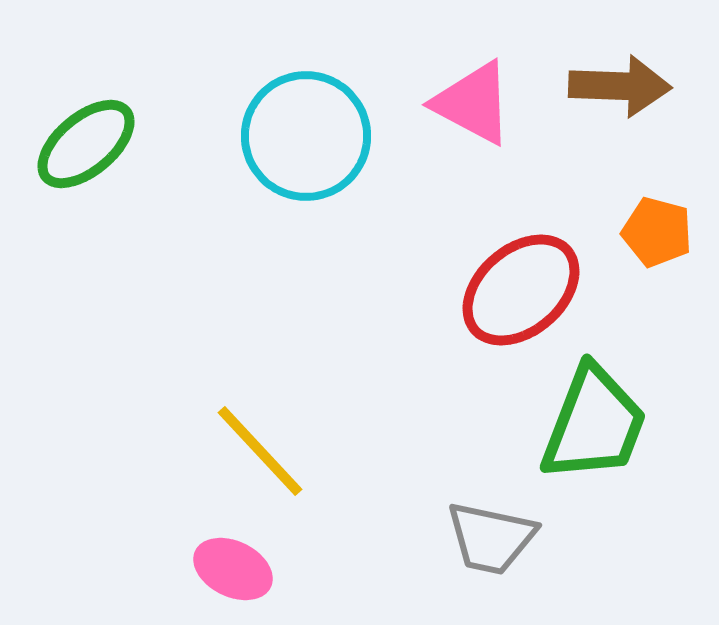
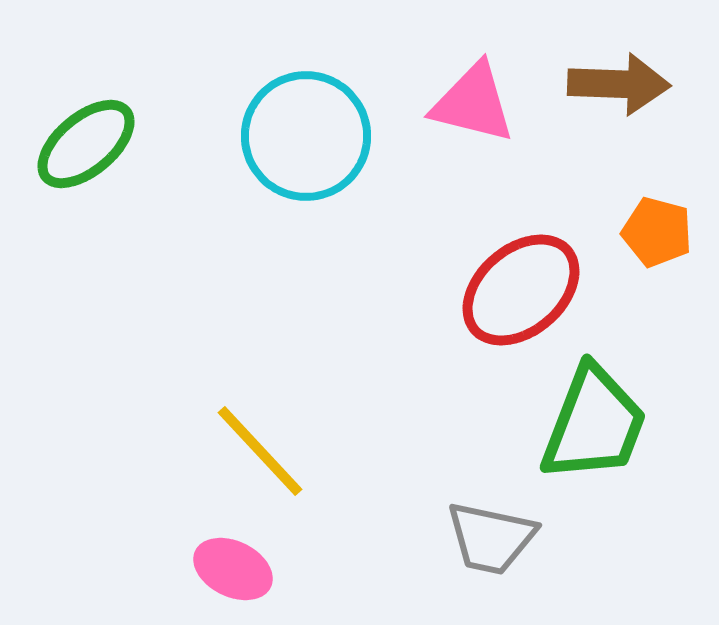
brown arrow: moved 1 px left, 2 px up
pink triangle: rotated 14 degrees counterclockwise
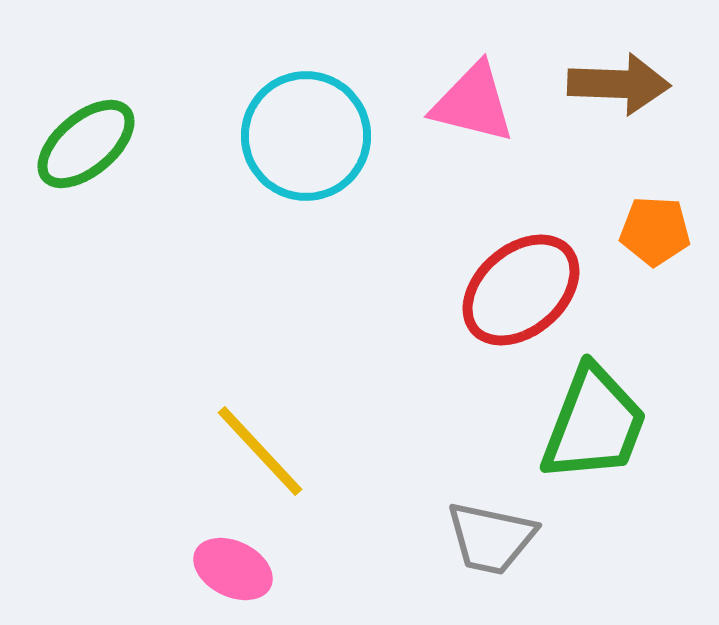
orange pentagon: moved 2 px left, 1 px up; rotated 12 degrees counterclockwise
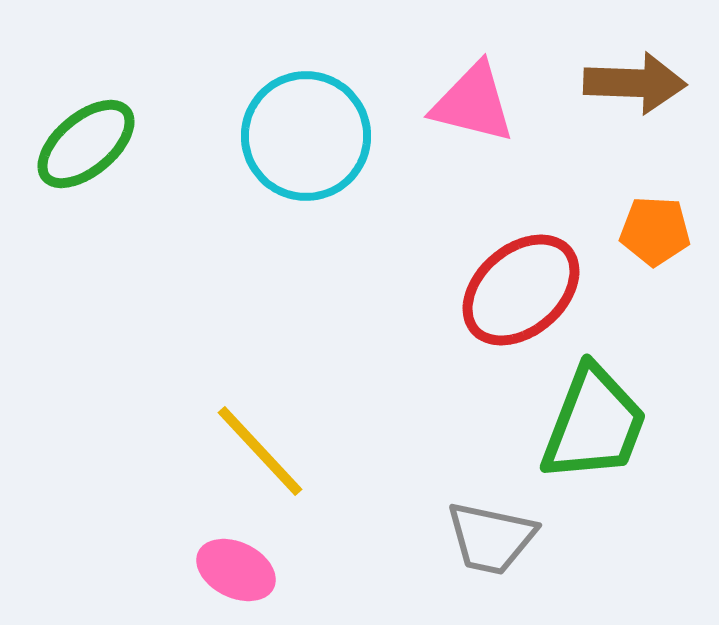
brown arrow: moved 16 px right, 1 px up
pink ellipse: moved 3 px right, 1 px down
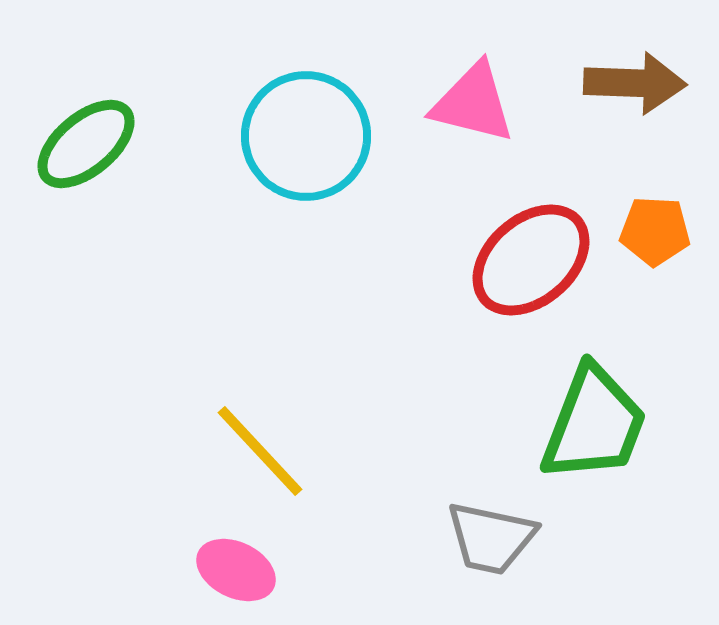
red ellipse: moved 10 px right, 30 px up
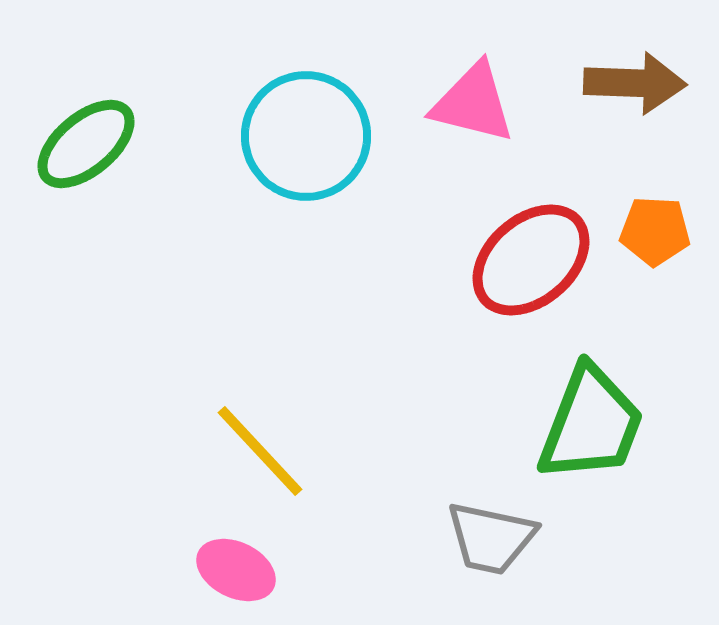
green trapezoid: moved 3 px left
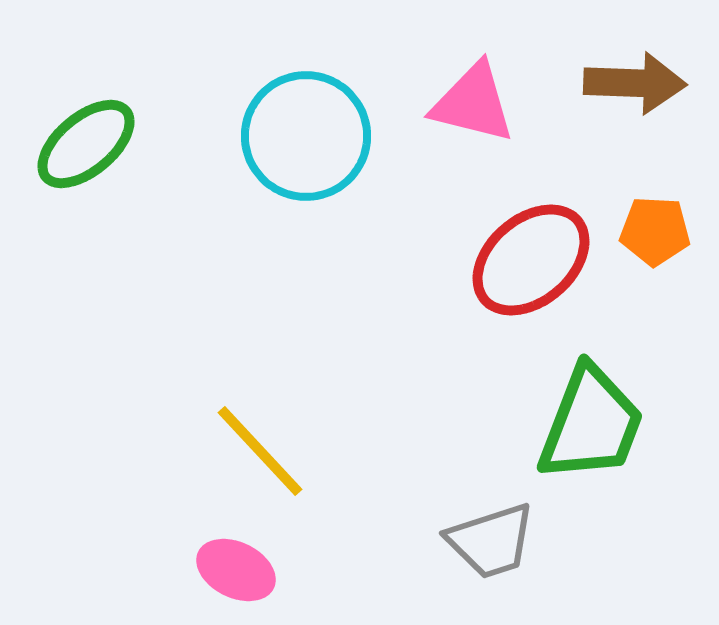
gray trapezoid: moved 3 px down; rotated 30 degrees counterclockwise
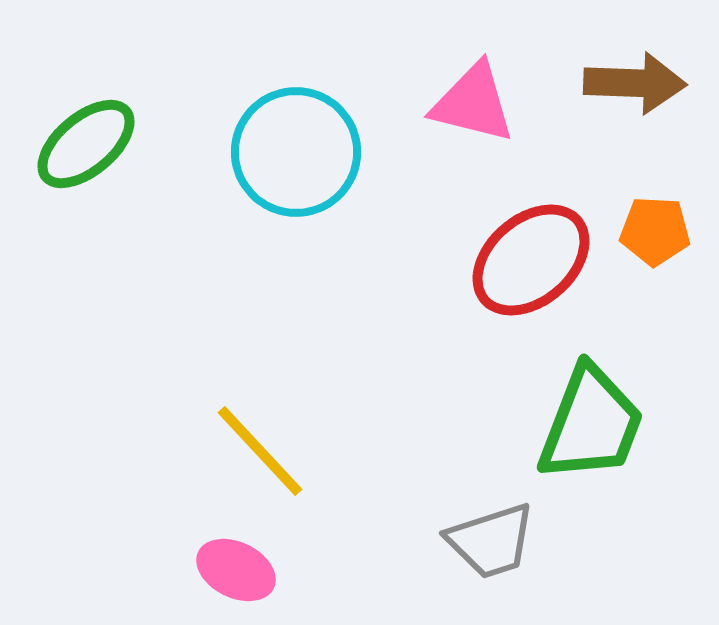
cyan circle: moved 10 px left, 16 px down
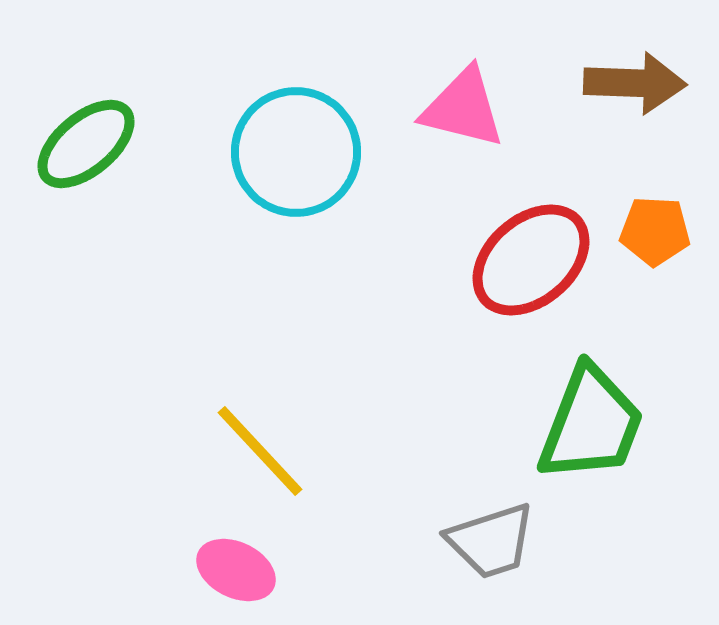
pink triangle: moved 10 px left, 5 px down
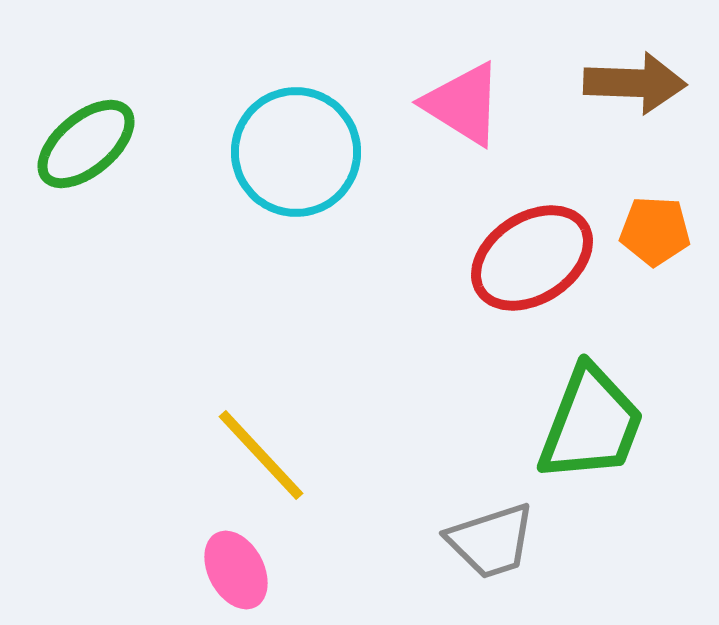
pink triangle: moved 4 px up; rotated 18 degrees clockwise
red ellipse: moved 1 px right, 2 px up; rotated 8 degrees clockwise
yellow line: moved 1 px right, 4 px down
pink ellipse: rotated 36 degrees clockwise
